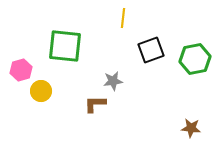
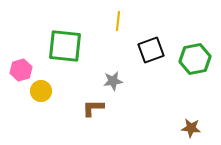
yellow line: moved 5 px left, 3 px down
brown L-shape: moved 2 px left, 4 px down
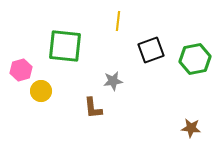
brown L-shape: rotated 95 degrees counterclockwise
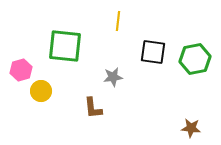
black square: moved 2 px right, 2 px down; rotated 28 degrees clockwise
gray star: moved 4 px up
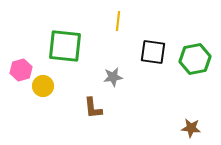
yellow circle: moved 2 px right, 5 px up
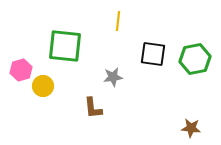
black square: moved 2 px down
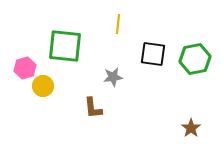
yellow line: moved 3 px down
pink hexagon: moved 4 px right, 2 px up
brown star: rotated 30 degrees clockwise
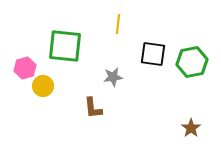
green hexagon: moved 3 px left, 3 px down
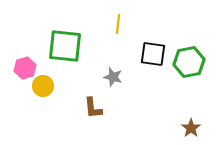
green hexagon: moved 3 px left
gray star: rotated 24 degrees clockwise
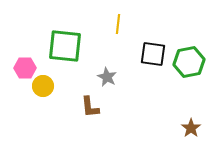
pink hexagon: rotated 15 degrees clockwise
gray star: moved 6 px left; rotated 12 degrees clockwise
brown L-shape: moved 3 px left, 1 px up
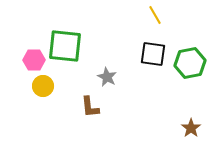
yellow line: moved 37 px right, 9 px up; rotated 36 degrees counterclockwise
green hexagon: moved 1 px right, 1 px down
pink hexagon: moved 9 px right, 8 px up
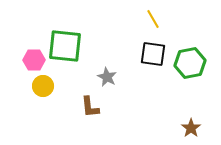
yellow line: moved 2 px left, 4 px down
